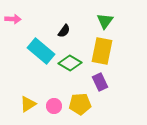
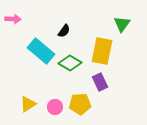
green triangle: moved 17 px right, 3 px down
pink circle: moved 1 px right, 1 px down
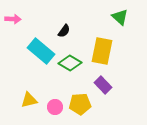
green triangle: moved 2 px left, 7 px up; rotated 24 degrees counterclockwise
purple rectangle: moved 3 px right, 3 px down; rotated 18 degrees counterclockwise
yellow triangle: moved 1 px right, 4 px up; rotated 18 degrees clockwise
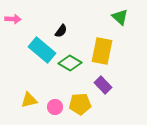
black semicircle: moved 3 px left
cyan rectangle: moved 1 px right, 1 px up
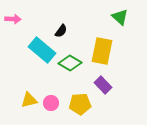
pink circle: moved 4 px left, 4 px up
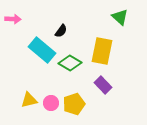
yellow pentagon: moved 6 px left; rotated 15 degrees counterclockwise
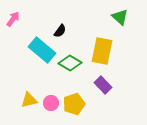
pink arrow: rotated 56 degrees counterclockwise
black semicircle: moved 1 px left
